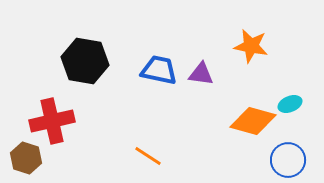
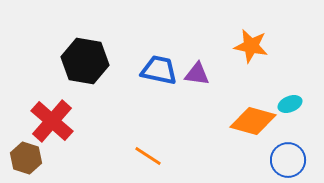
purple triangle: moved 4 px left
red cross: rotated 36 degrees counterclockwise
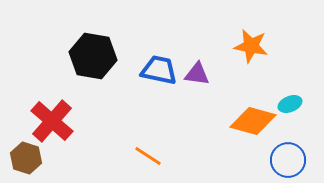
black hexagon: moved 8 px right, 5 px up
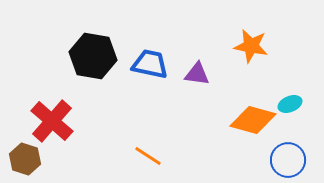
blue trapezoid: moved 9 px left, 6 px up
orange diamond: moved 1 px up
brown hexagon: moved 1 px left, 1 px down
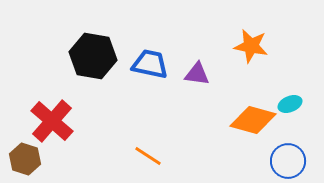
blue circle: moved 1 px down
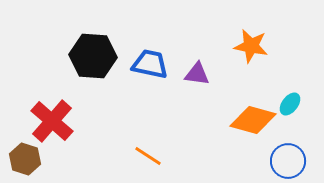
black hexagon: rotated 6 degrees counterclockwise
cyan ellipse: rotated 30 degrees counterclockwise
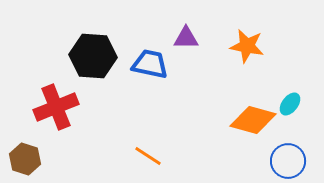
orange star: moved 4 px left
purple triangle: moved 11 px left, 36 px up; rotated 8 degrees counterclockwise
red cross: moved 4 px right, 14 px up; rotated 27 degrees clockwise
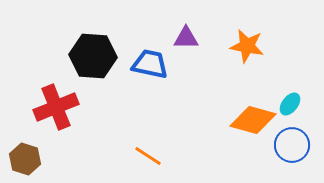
blue circle: moved 4 px right, 16 px up
